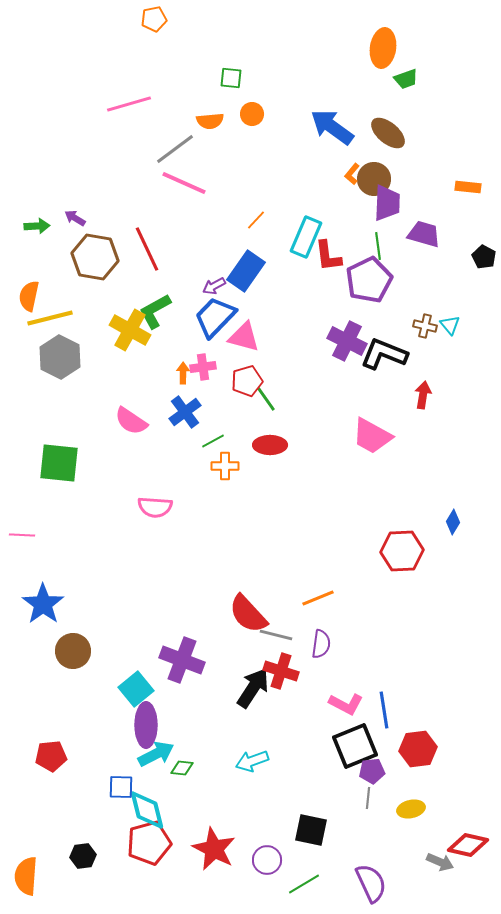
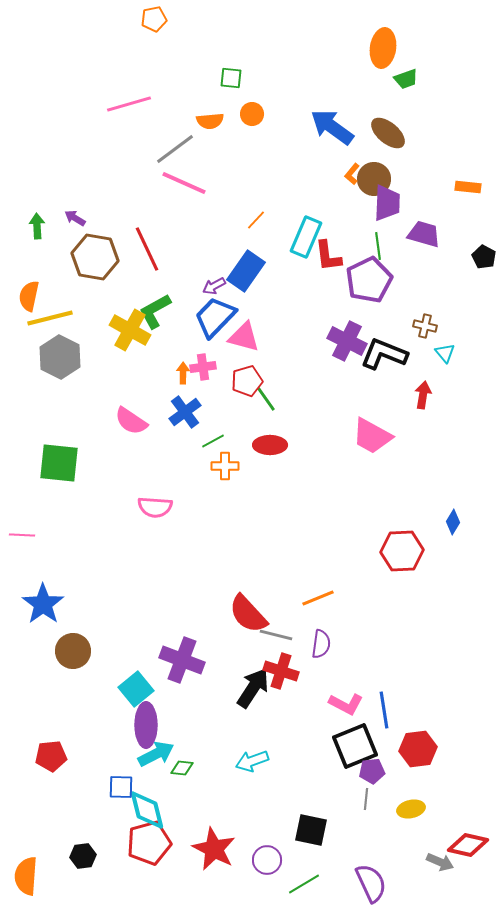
green arrow at (37, 226): rotated 90 degrees counterclockwise
cyan triangle at (450, 325): moved 5 px left, 28 px down
gray line at (368, 798): moved 2 px left, 1 px down
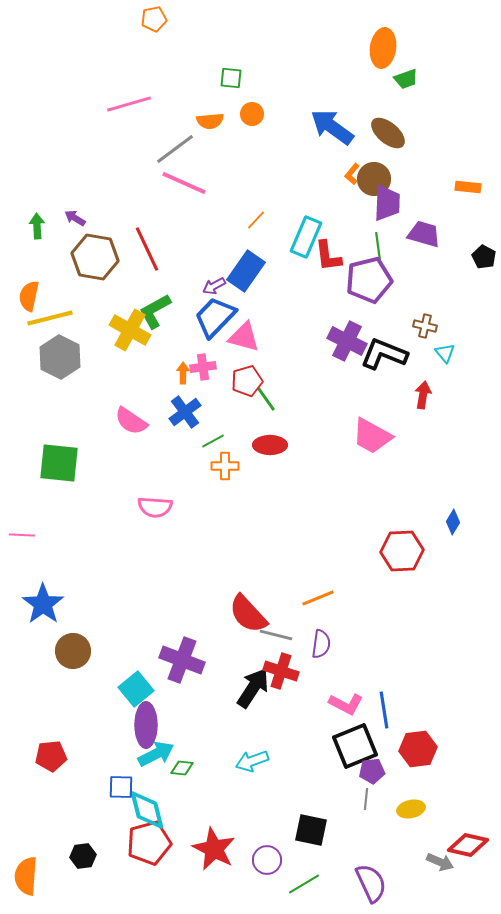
purple pentagon at (369, 280): rotated 12 degrees clockwise
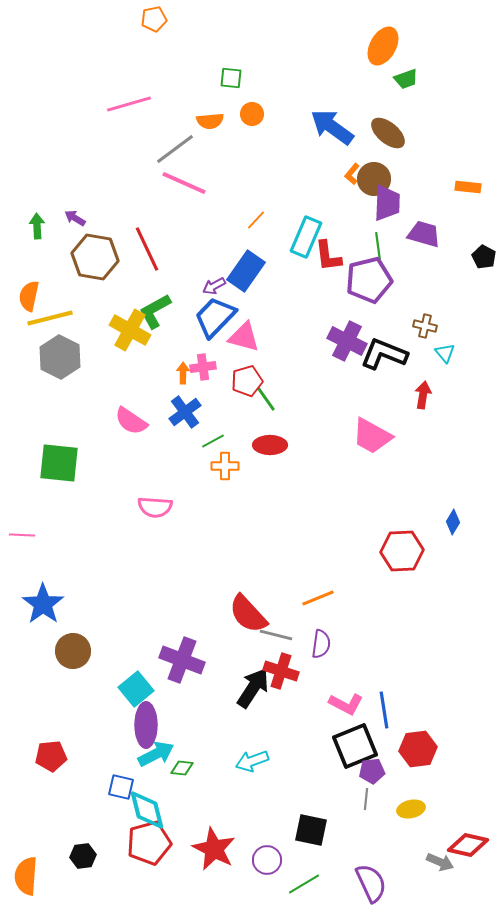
orange ellipse at (383, 48): moved 2 px up; rotated 21 degrees clockwise
blue square at (121, 787): rotated 12 degrees clockwise
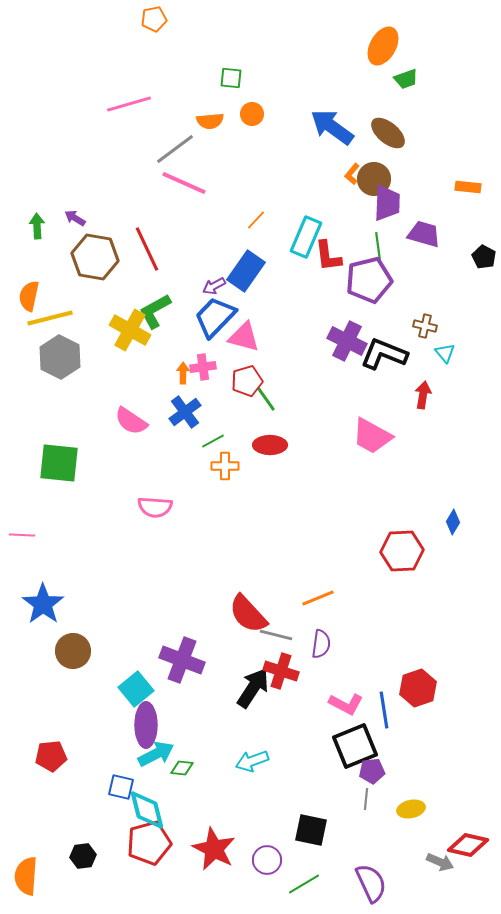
red hexagon at (418, 749): moved 61 px up; rotated 12 degrees counterclockwise
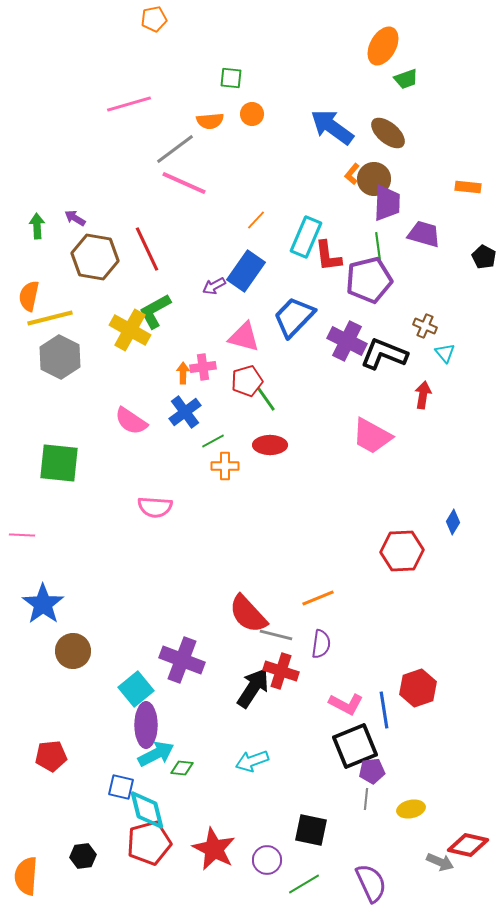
blue trapezoid at (215, 317): moved 79 px right
brown cross at (425, 326): rotated 10 degrees clockwise
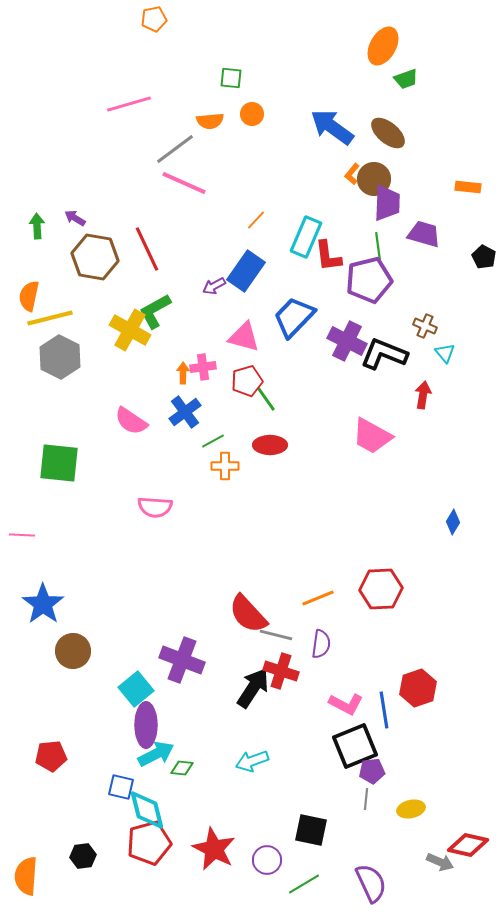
red hexagon at (402, 551): moved 21 px left, 38 px down
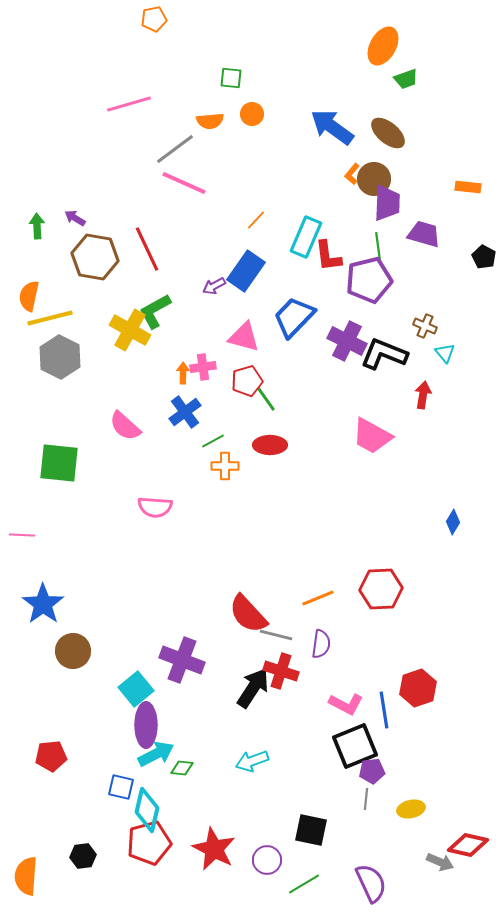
pink semicircle at (131, 421): moved 6 px left, 5 px down; rotated 8 degrees clockwise
cyan diamond at (147, 810): rotated 27 degrees clockwise
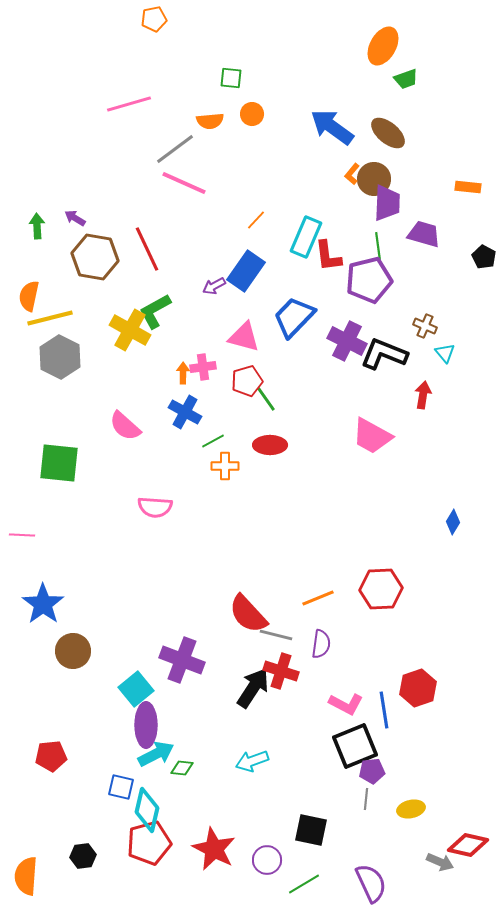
blue cross at (185, 412): rotated 24 degrees counterclockwise
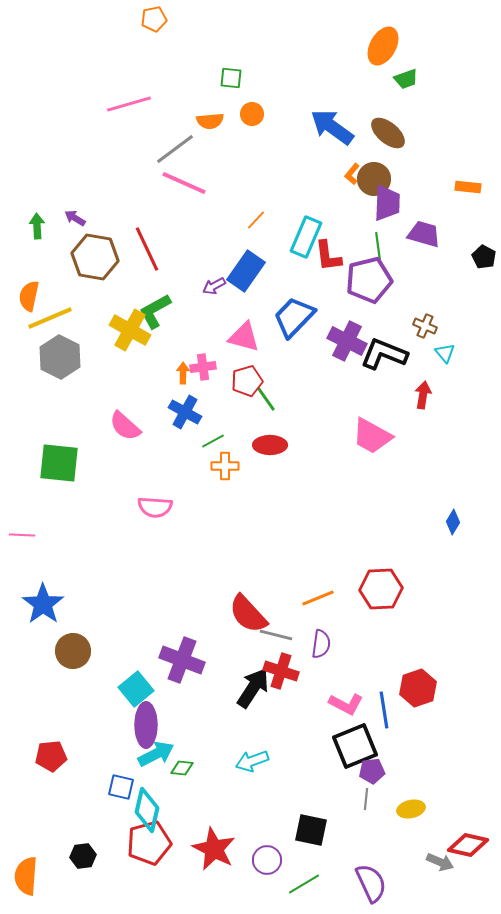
yellow line at (50, 318): rotated 9 degrees counterclockwise
